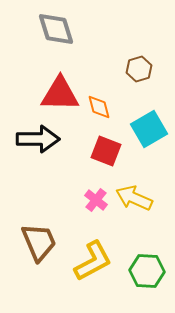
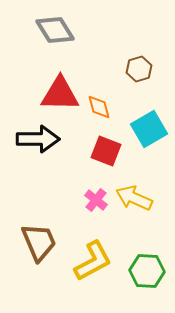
gray diamond: moved 1 px left, 1 px down; rotated 15 degrees counterclockwise
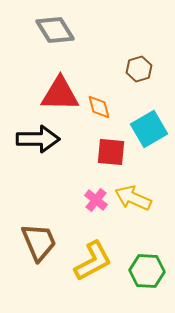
red square: moved 5 px right, 1 px down; rotated 16 degrees counterclockwise
yellow arrow: moved 1 px left
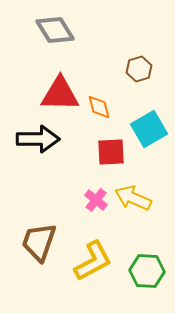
red square: rotated 8 degrees counterclockwise
brown trapezoid: rotated 138 degrees counterclockwise
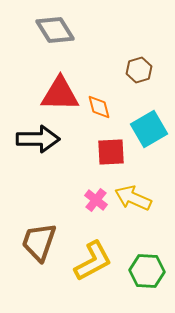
brown hexagon: moved 1 px down
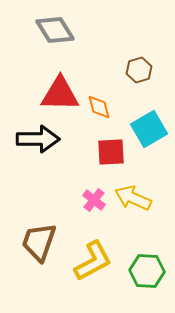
pink cross: moved 2 px left
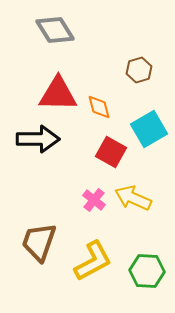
red triangle: moved 2 px left
red square: rotated 32 degrees clockwise
